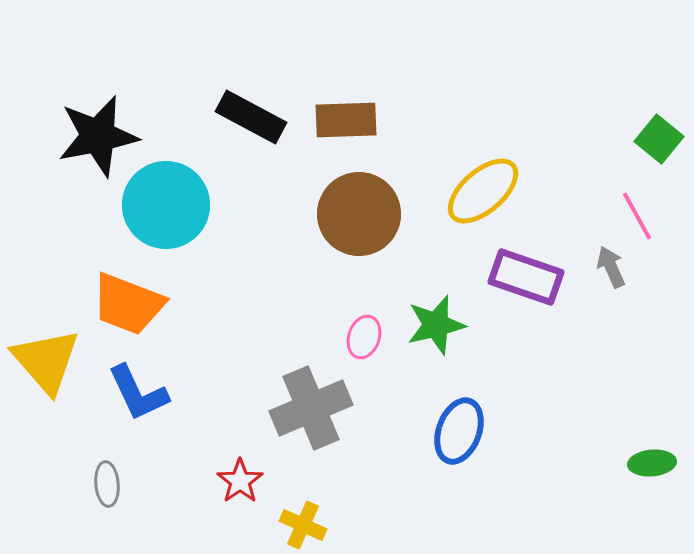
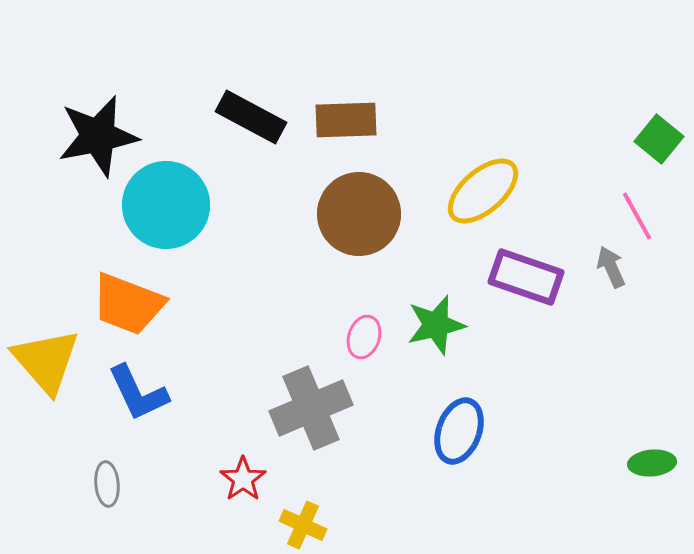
red star: moved 3 px right, 2 px up
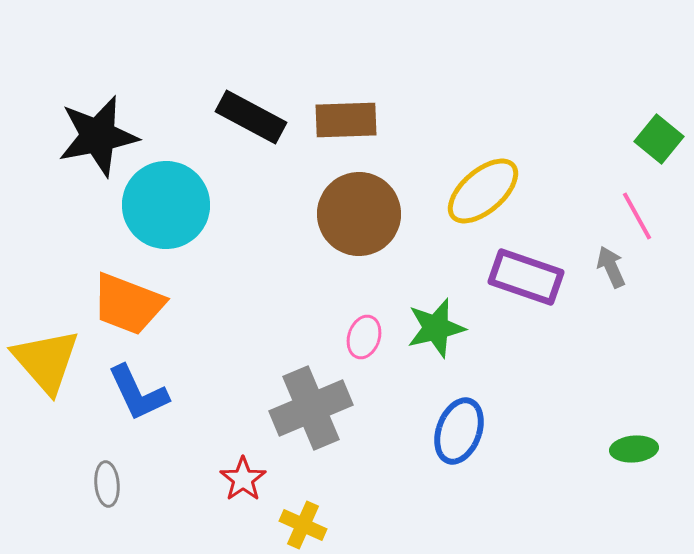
green star: moved 3 px down
green ellipse: moved 18 px left, 14 px up
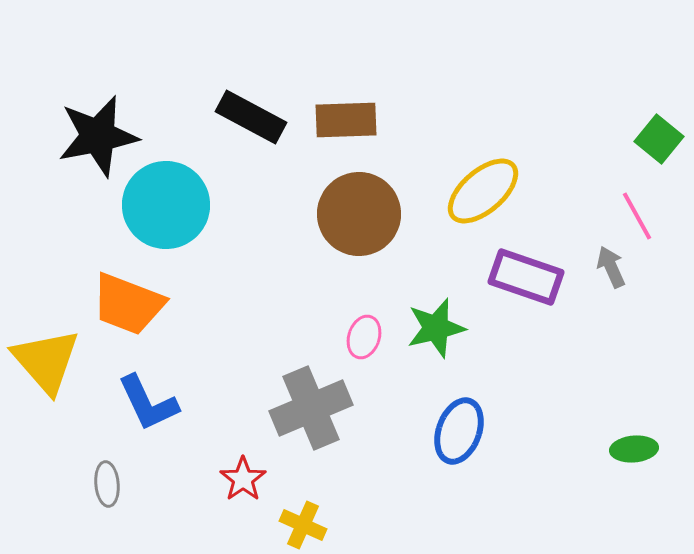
blue L-shape: moved 10 px right, 10 px down
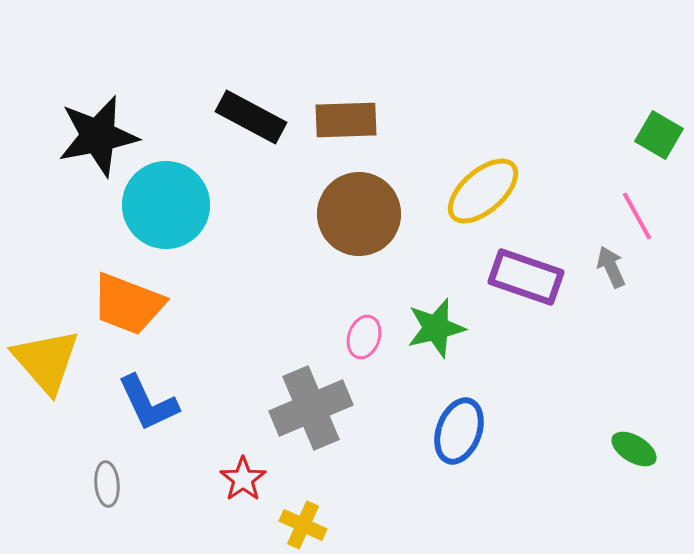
green square: moved 4 px up; rotated 9 degrees counterclockwise
green ellipse: rotated 36 degrees clockwise
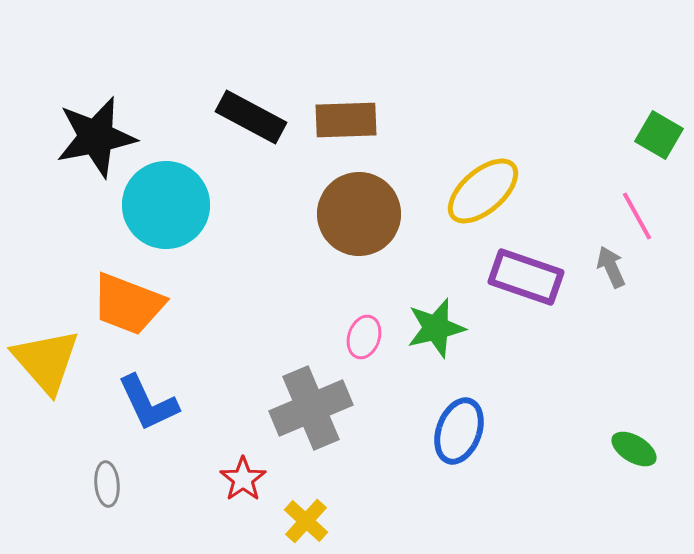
black star: moved 2 px left, 1 px down
yellow cross: moved 3 px right, 4 px up; rotated 18 degrees clockwise
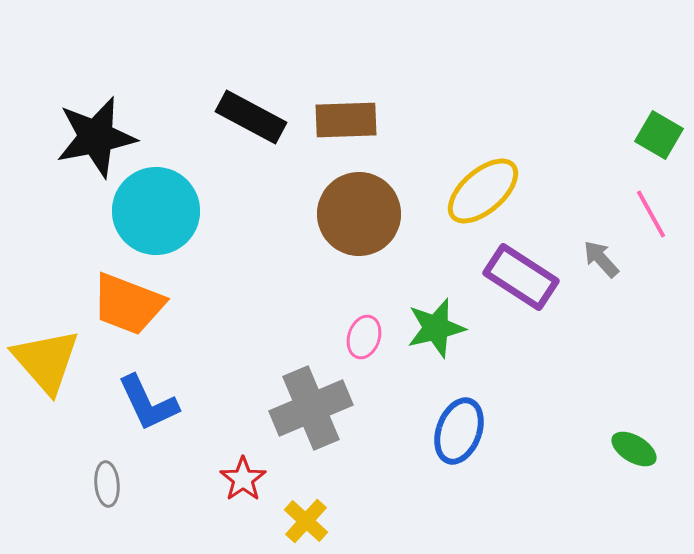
cyan circle: moved 10 px left, 6 px down
pink line: moved 14 px right, 2 px up
gray arrow: moved 10 px left, 8 px up; rotated 18 degrees counterclockwise
purple rectangle: moved 5 px left; rotated 14 degrees clockwise
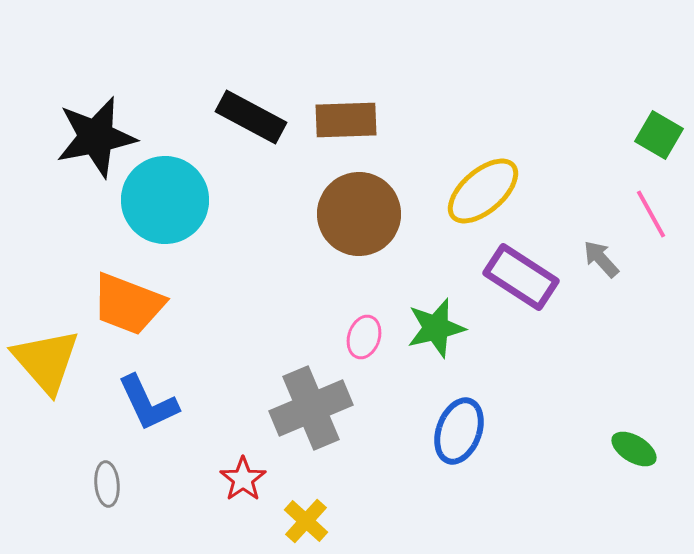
cyan circle: moved 9 px right, 11 px up
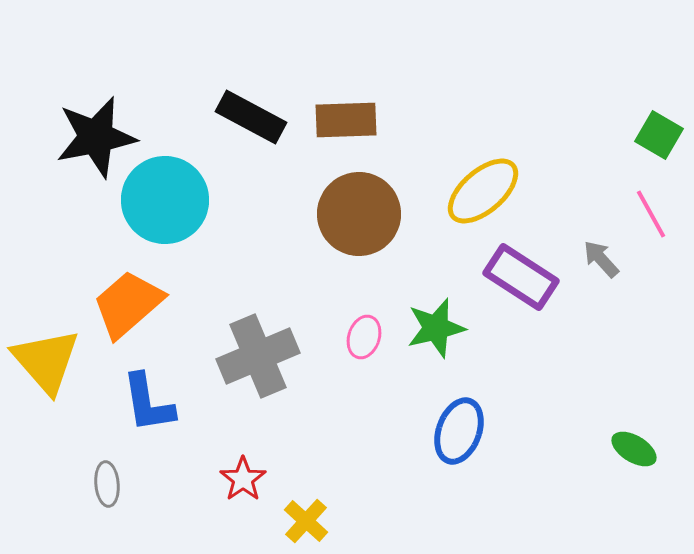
orange trapezoid: rotated 118 degrees clockwise
blue L-shape: rotated 16 degrees clockwise
gray cross: moved 53 px left, 52 px up
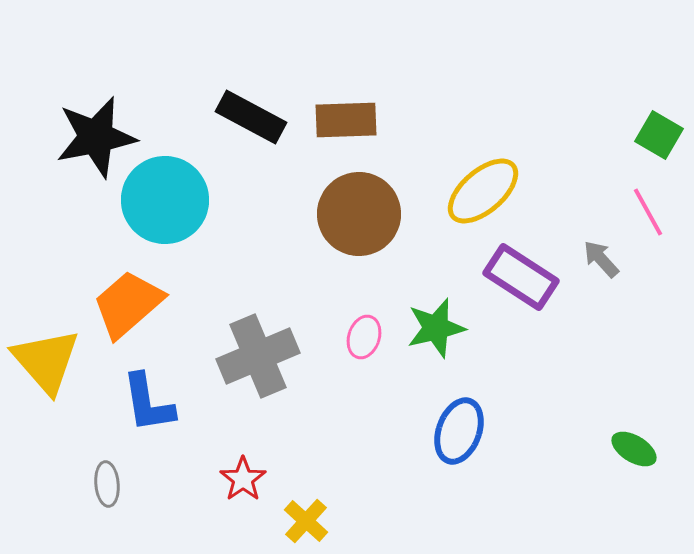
pink line: moved 3 px left, 2 px up
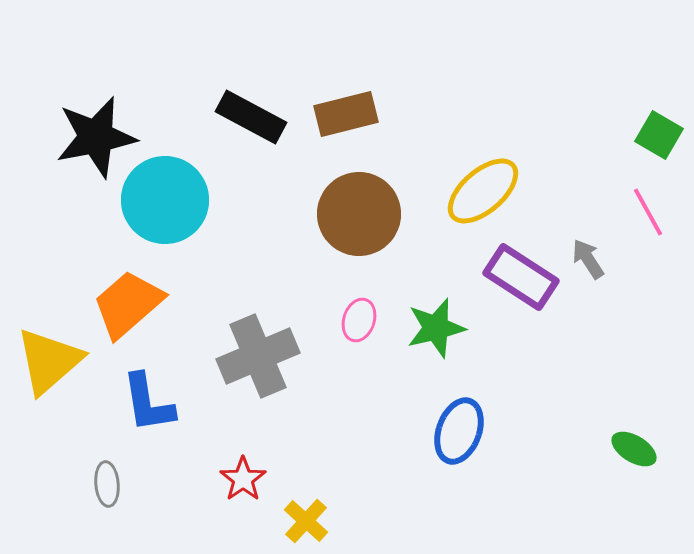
brown rectangle: moved 6 px up; rotated 12 degrees counterclockwise
gray arrow: moved 13 px left; rotated 9 degrees clockwise
pink ellipse: moved 5 px left, 17 px up
yellow triangle: moved 3 px right; rotated 30 degrees clockwise
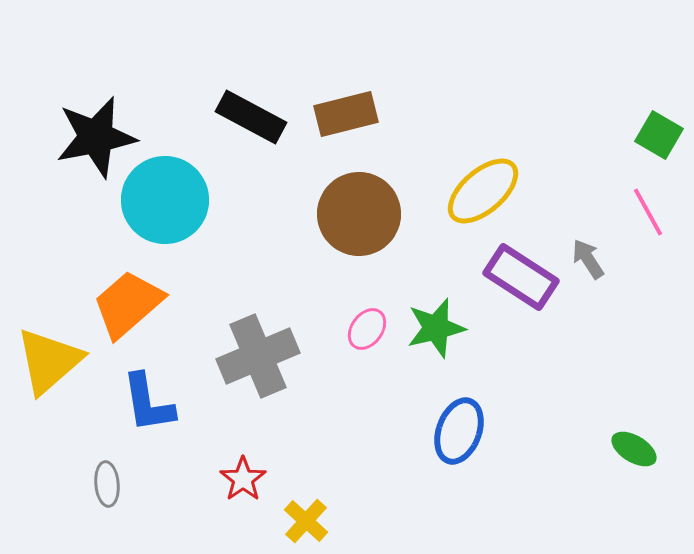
pink ellipse: moved 8 px right, 9 px down; rotated 18 degrees clockwise
